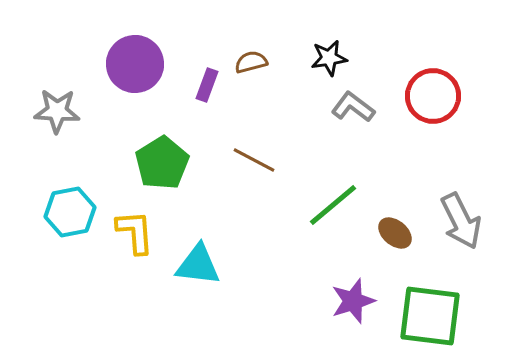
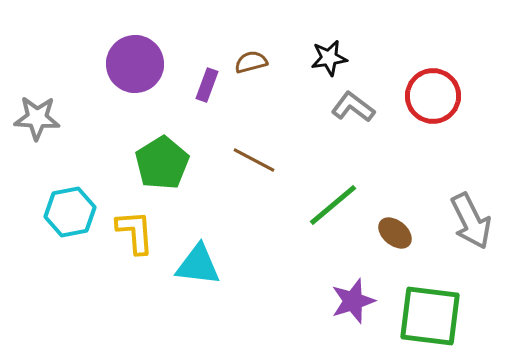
gray star: moved 20 px left, 7 px down
gray arrow: moved 10 px right
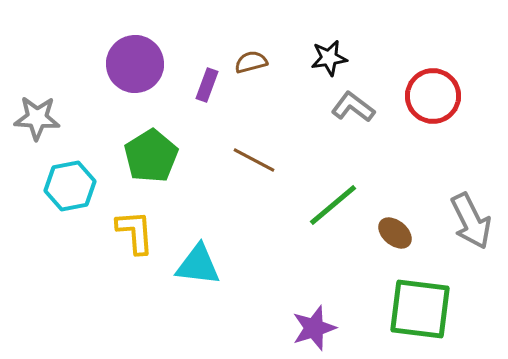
green pentagon: moved 11 px left, 7 px up
cyan hexagon: moved 26 px up
purple star: moved 39 px left, 27 px down
green square: moved 10 px left, 7 px up
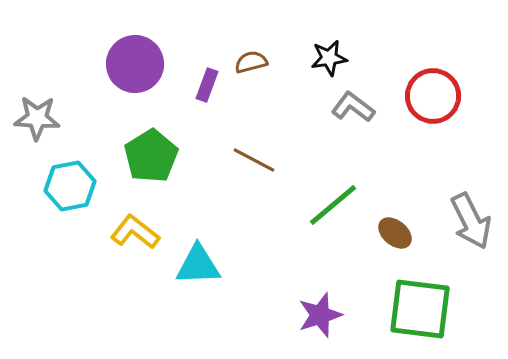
yellow L-shape: rotated 48 degrees counterclockwise
cyan triangle: rotated 9 degrees counterclockwise
purple star: moved 6 px right, 13 px up
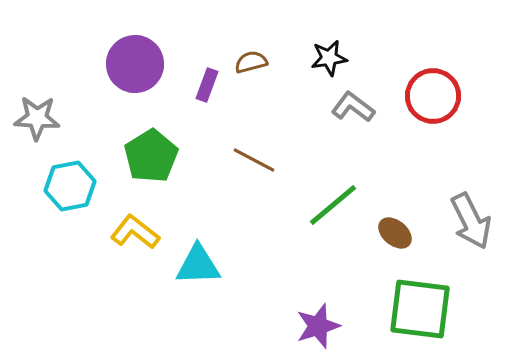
purple star: moved 2 px left, 11 px down
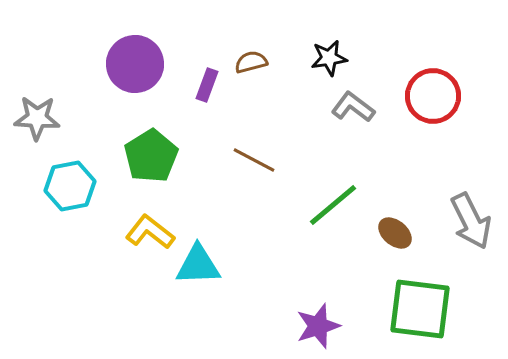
yellow L-shape: moved 15 px right
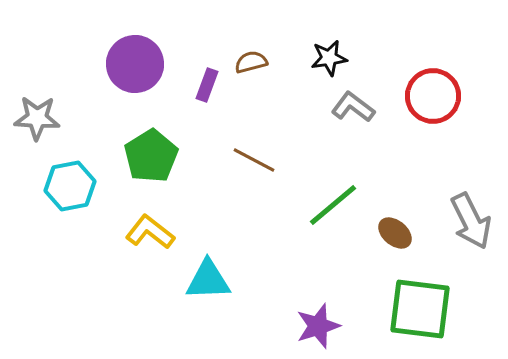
cyan triangle: moved 10 px right, 15 px down
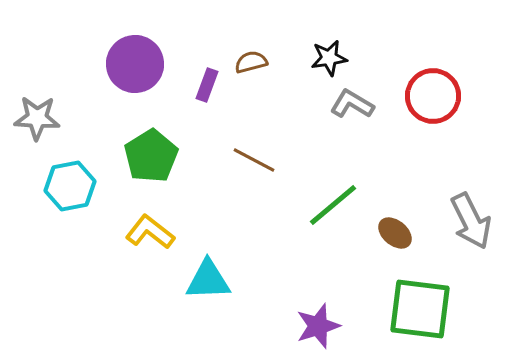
gray L-shape: moved 1 px left, 3 px up; rotated 6 degrees counterclockwise
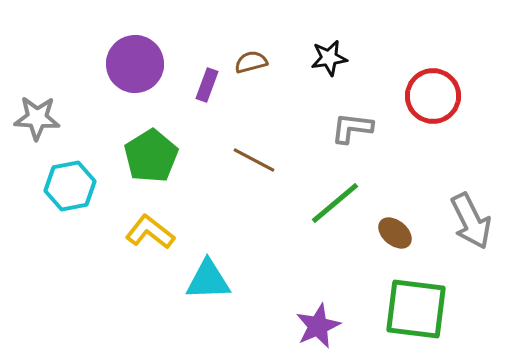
gray L-shape: moved 24 px down; rotated 24 degrees counterclockwise
green line: moved 2 px right, 2 px up
green square: moved 4 px left
purple star: rotated 6 degrees counterclockwise
